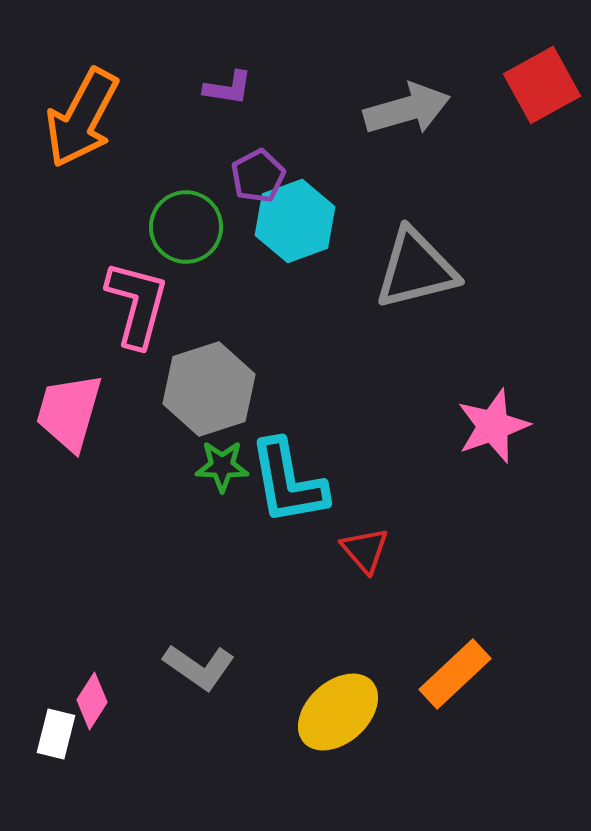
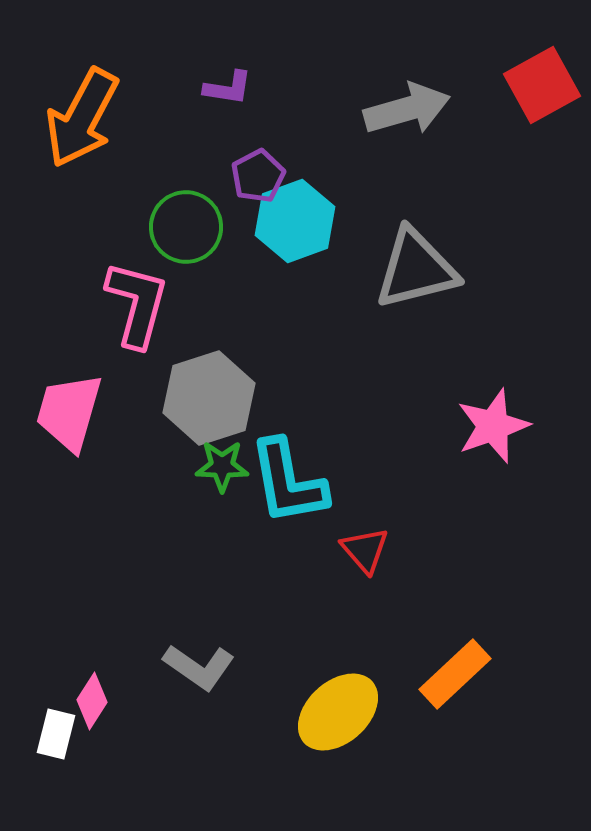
gray hexagon: moved 9 px down
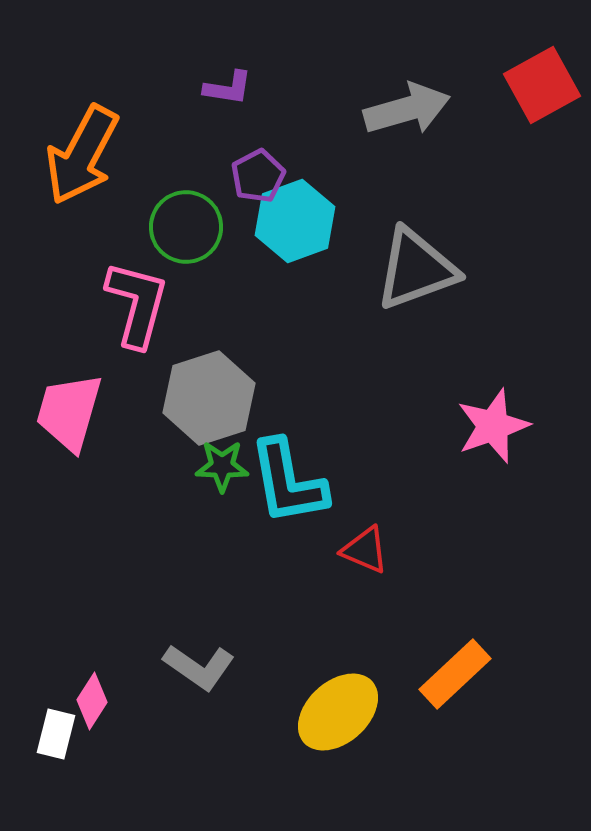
orange arrow: moved 37 px down
gray triangle: rotated 6 degrees counterclockwise
red triangle: rotated 26 degrees counterclockwise
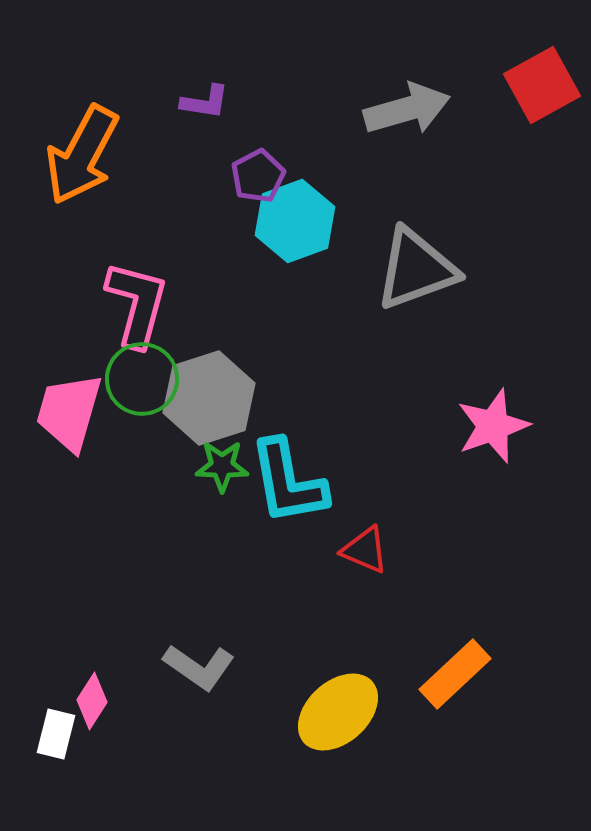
purple L-shape: moved 23 px left, 14 px down
green circle: moved 44 px left, 152 px down
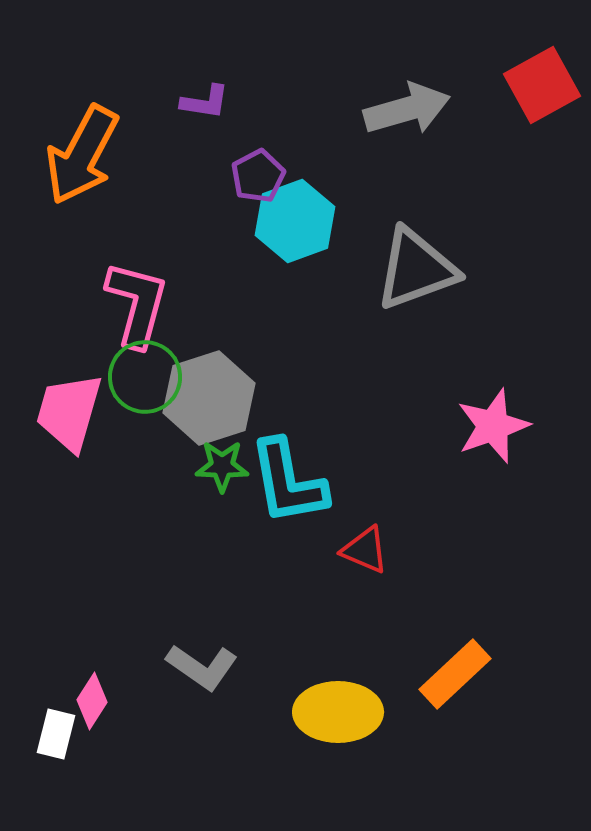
green circle: moved 3 px right, 2 px up
gray L-shape: moved 3 px right
yellow ellipse: rotated 42 degrees clockwise
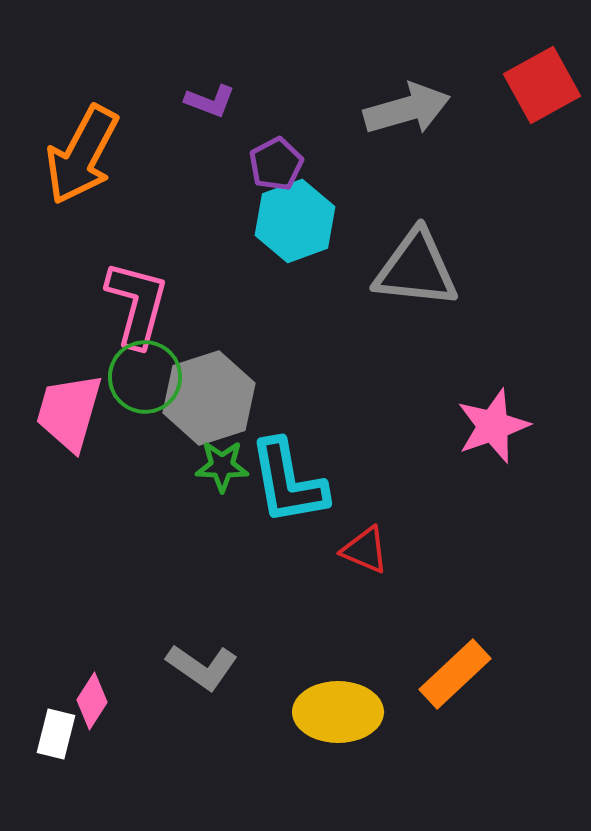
purple L-shape: moved 5 px right, 1 px up; rotated 12 degrees clockwise
purple pentagon: moved 18 px right, 12 px up
gray triangle: rotated 26 degrees clockwise
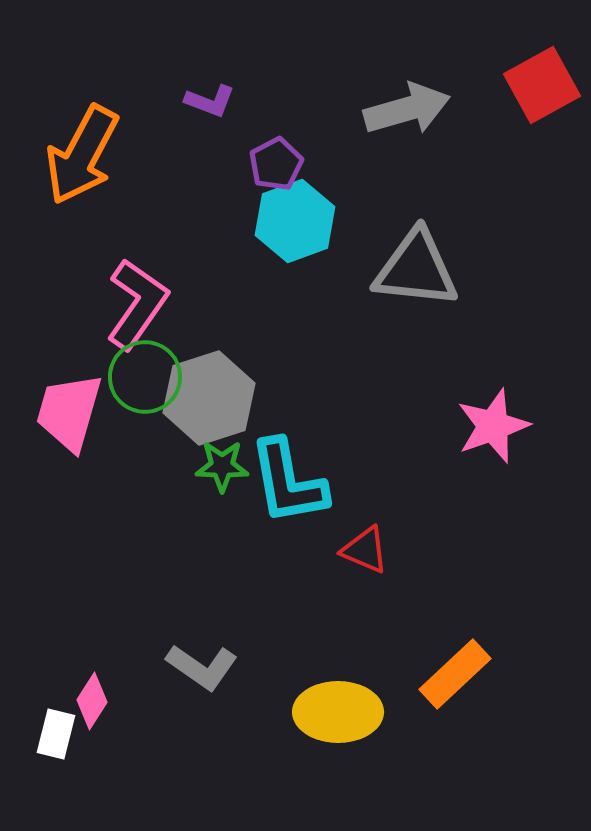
pink L-shape: rotated 20 degrees clockwise
